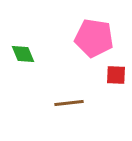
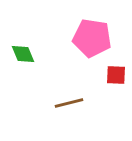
pink pentagon: moved 2 px left
brown line: rotated 8 degrees counterclockwise
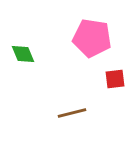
red square: moved 1 px left, 4 px down; rotated 10 degrees counterclockwise
brown line: moved 3 px right, 10 px down
